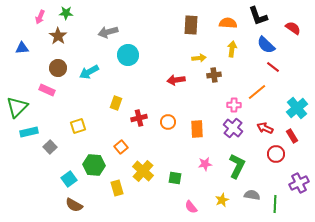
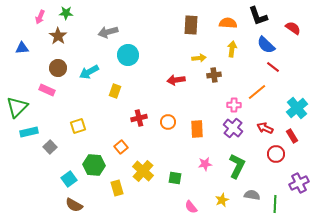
yellow rectangle at (116, 103): moved 1 px left, 12 px up
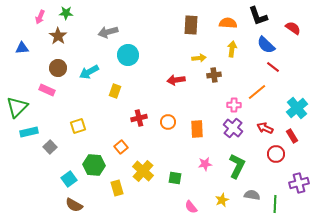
purple cross at (299, 183): rotated 12 degrees clockwise
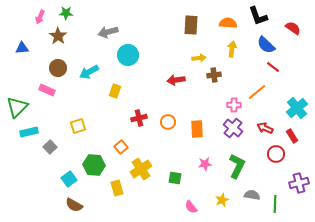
yellow cross at (143, 171): moved 2 px left, 2 px up; rotated 15 degrees clockwise
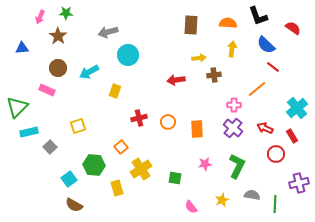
orange line at (257, 92): moved 3 px up
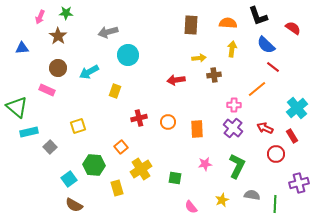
green triangle at (17, 107): rotated 35 degrees counterclockwise
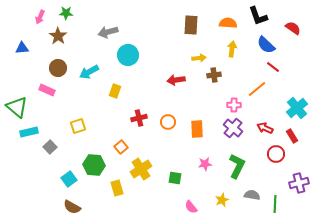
brown semicircle at (74, 205): moved 2 px left, 2 px down
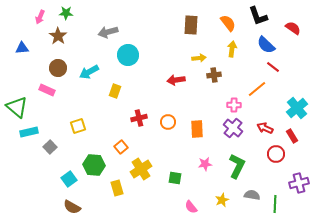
orange semicircle at (228, 23): rotated 48 degrees clockwise
